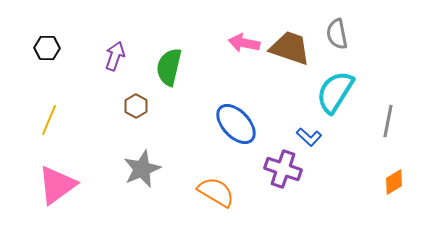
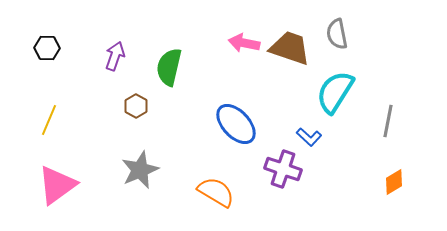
gray star: moved 2 px left, 1 px down
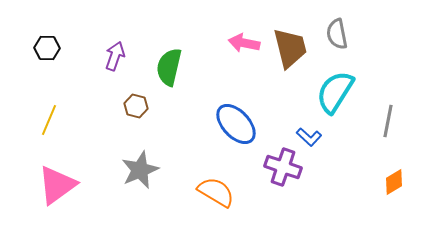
brown trapezoid: rotated 57 degrees clockwise
brown hexagon: rotated 15 degrees counterclockwise
purple cross: moved 2 px up
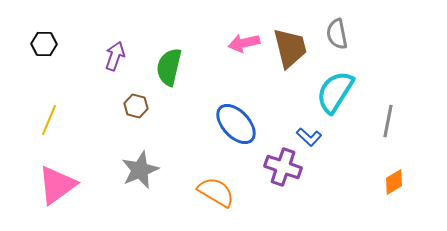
pink arrow: rotated 24 degrees counterclockwise
black hexagon: moved 3 px left, 4 px up
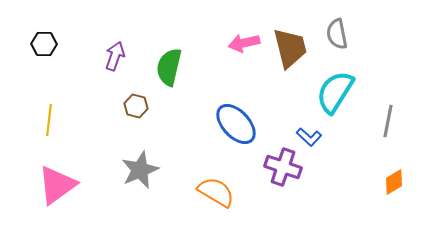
yellow line: rotated 16 degrees counterclockwise
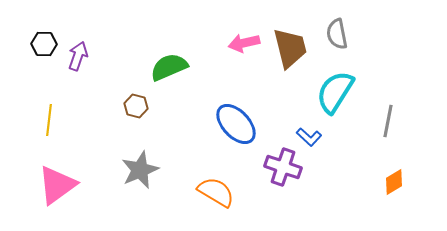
purple arrow: moved 37 px left
green semicircle: rotated 54 degrees clockwise
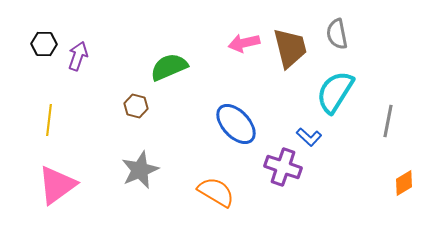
orange diamond: moved 10 px right, 1 px down
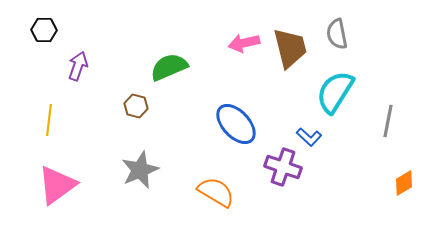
black hexagon: moved 14 px up
purple arrow: moved 10 px down
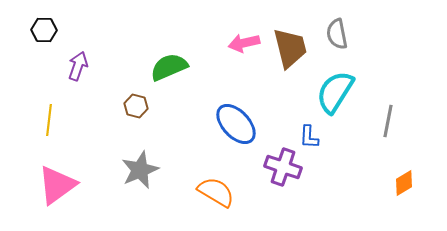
blue L-shape: rotated 50 degrees clockwise
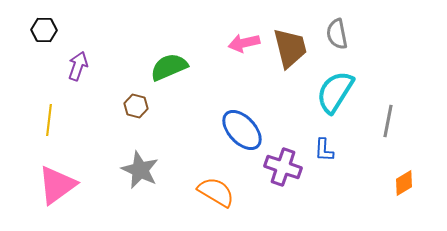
blue ellipse: moved 6 px right, 6 px down
blue L-shape: moved 15 px right, 13 px down
gray star: rotated 24 degrees counterclockwise
